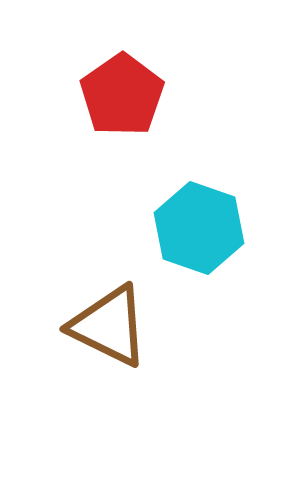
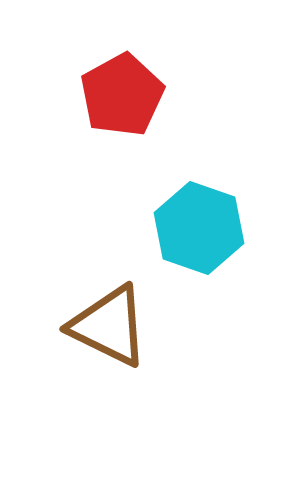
red pentagon: rotated 6 degrees clockwise
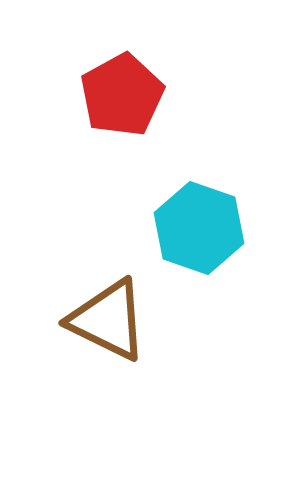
brown triangle: moved 1 px left, 6 px up
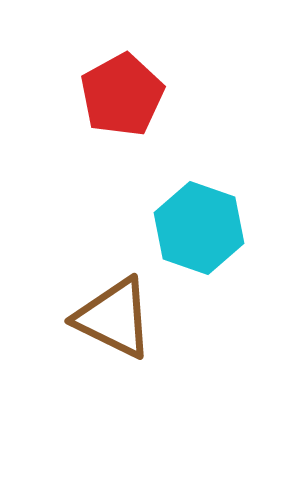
brown triangle: moved 6 px right, 2 px up
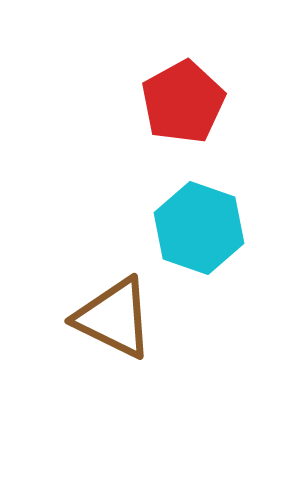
red pentagon: moved 61 px right, 7 px down
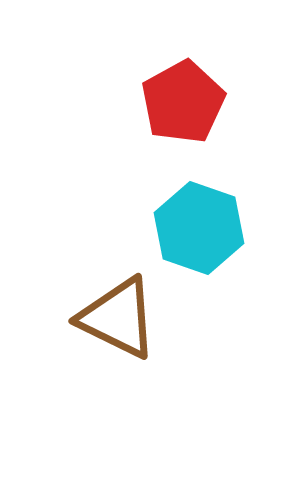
brown triangle: moved 4 px right
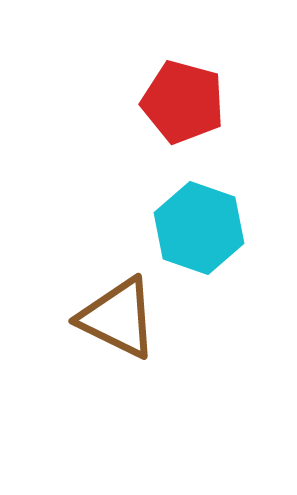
red pentagon: rotated 28 degrees counterclockwise
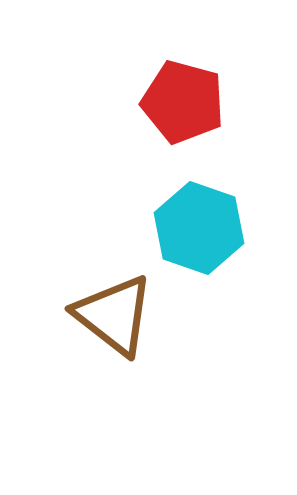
brown triangle: moved 4 px left, 3 px up; rotated 12 degrees clockwise
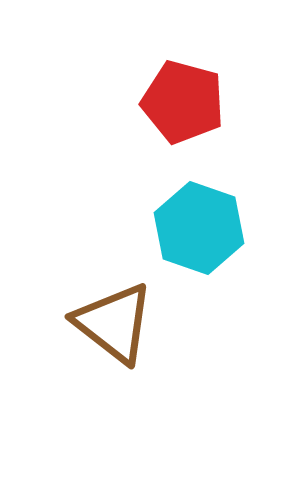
brown triangle: moved 8 px down
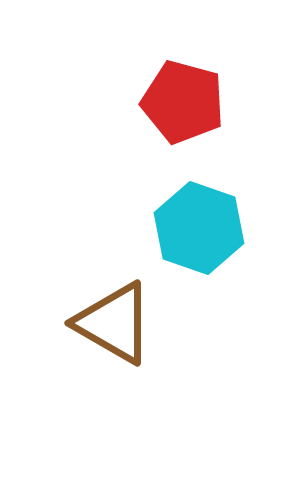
brown triangle: rotated 8 degrees counterclockwise
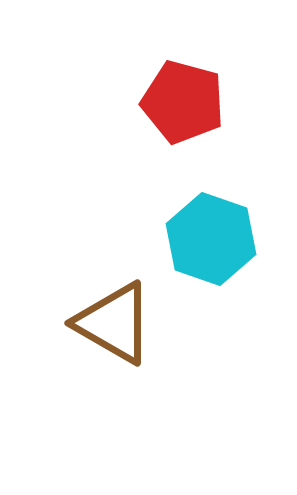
cyan hexagon: moved 12 px right, 11 px down
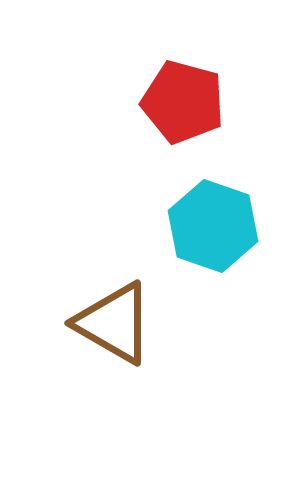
cyan hexagon: moved 2 px right, 13 px up
